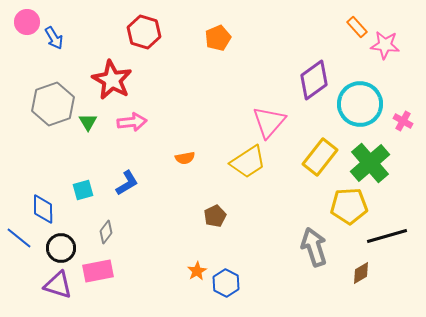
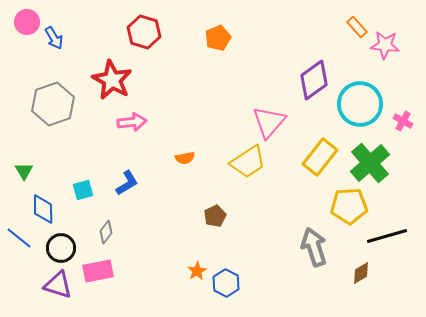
green triangle: moved 64 px left, 49 px down
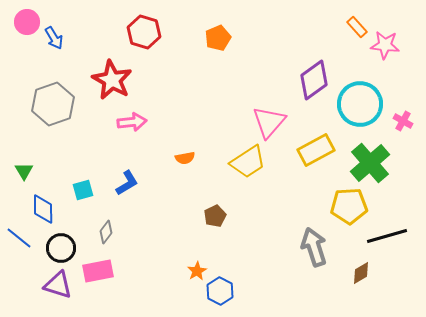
yellow rectangle: moved 4 px left, 7 px up; rotated 24 degrees clockwise
blue hexagon: moved 6 px left, 8 px down
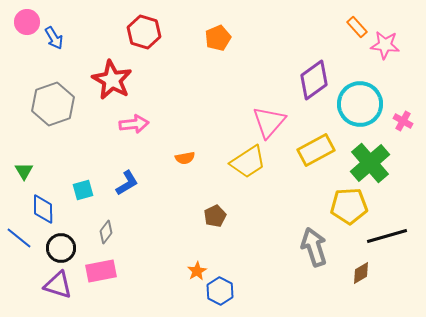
pink arrow: moved 2 px right, 2 px down
pink rectangle: moved 3 px right
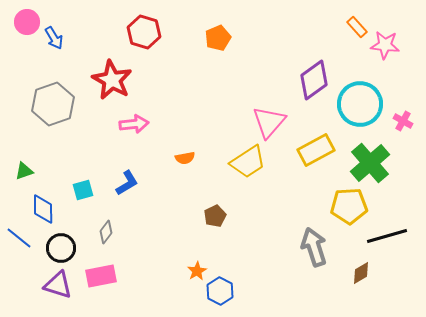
green triangle: rotated 42 degrees clockwise
pink rectangle: moved 5 px down
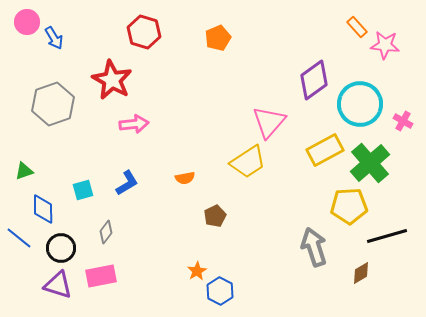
yellow rectangle: moved 9 px right
orange semicircle: moved 20 px down
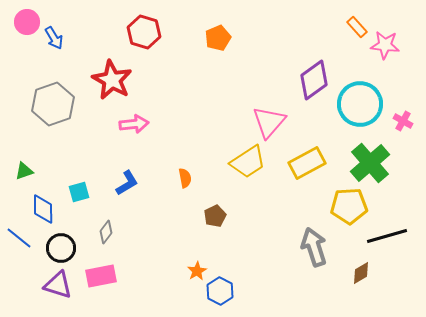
yellow rectangle: moved 18 px left, 13 px down
orange semicircle: rotated 90 degrees counterclockwise
cyan square: moved 4 px left, 2 px down
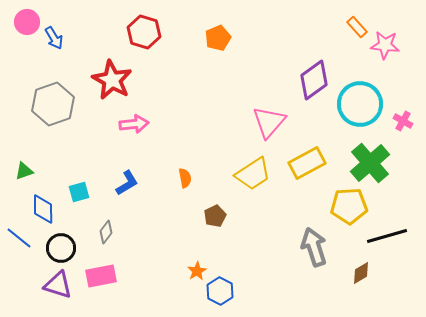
yellow trapezoid: moved 5 px right, 12 px down
